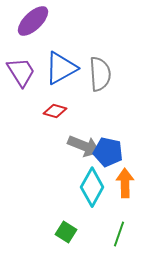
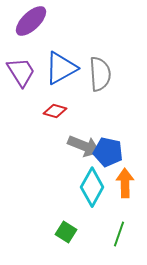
purple ellipse: moved 2 px left
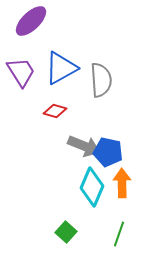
gray semicircle: moved 1 px right, 6 px down
orange arrow: moved 3 px left
cyan diamond: rotated 6 degrees counterclockwise
green square: rotated 10 degrees clockwise
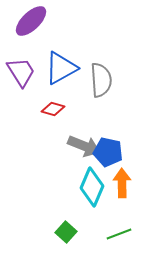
red diamond: moved 2 px left, 2 px up
green line: rotated 50 degrees clockwise
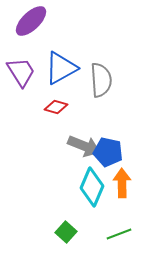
red diamond: moved 3 px right, 2 px up
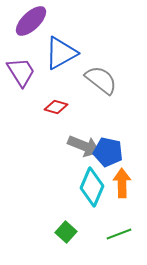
blue triangle: moved 15 px up
gray semicircle: rotated 48 degrees counterclockwise
